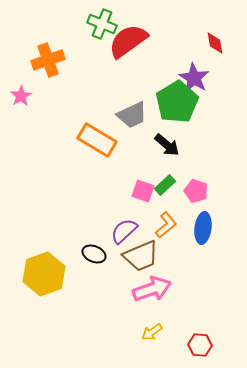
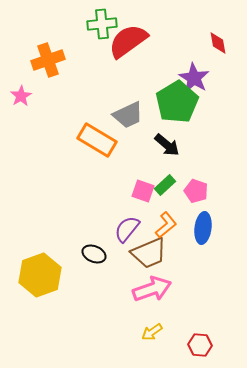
green cross: rotated 28 degrees counterclockwise
red diamond: moved 3 px right
gray trapezoid: moved 4 px left
purple semicircle: moved 3 px right, 2 px up; rotated 8 degrees counterclockwise
brown trapezoid: moved 8 px right, 3 px up
yellow hexagon: moved 4 px left, 1 px down
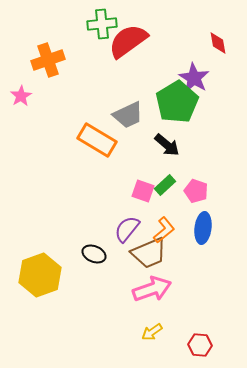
orange L-shape: moved 2 px left, 5 px down
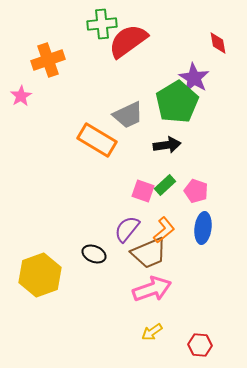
black arrow: rotated 48 degrees counterclockwise
